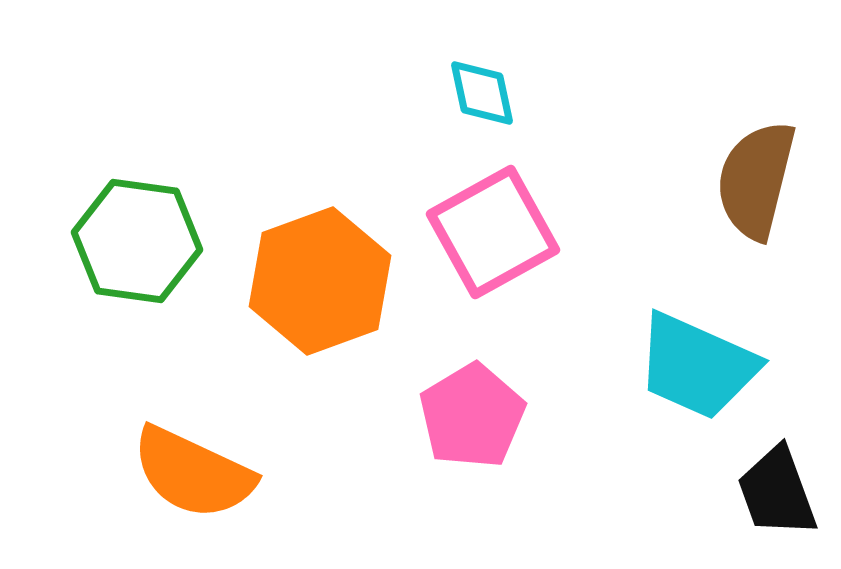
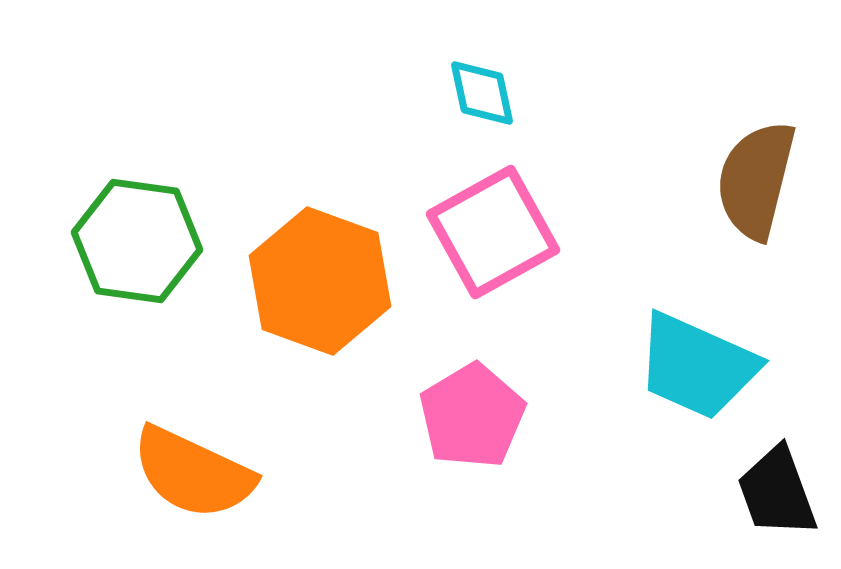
orange hexagon: rotated 20 degrees counterclockwise
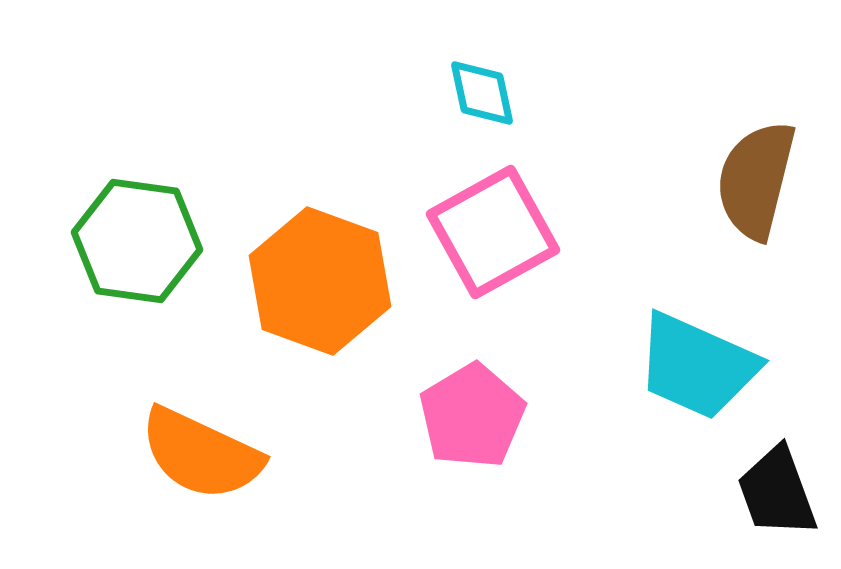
orange semicircle: moved 8 px right, 19 px up
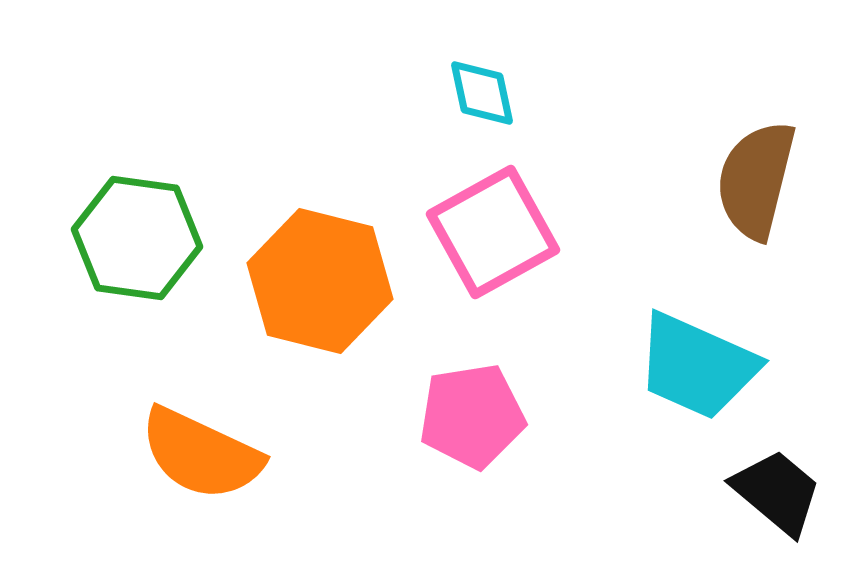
green hexagon: moved 3 px up
orange hexagon: rotated 6 degrees counterclockwise
pink pentagon: rotated 22 degrees clockwise
black trapezoid: rotated 150 degrees clockwise
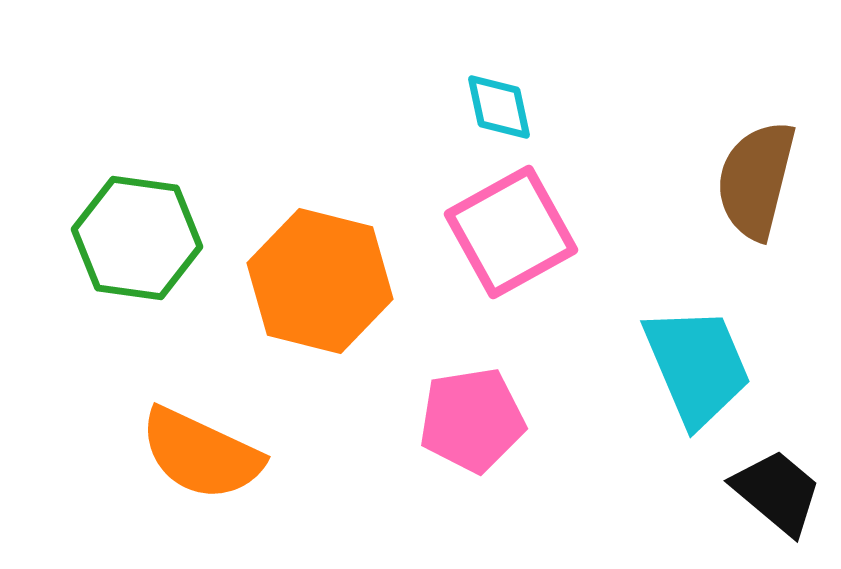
cyan diamond: moved 17 px right, 14 px down
pink square: moved 18 px right
cyan trapezoid: rotated 137 degrees counterclockwise
pink pentagon: moved 4 px down
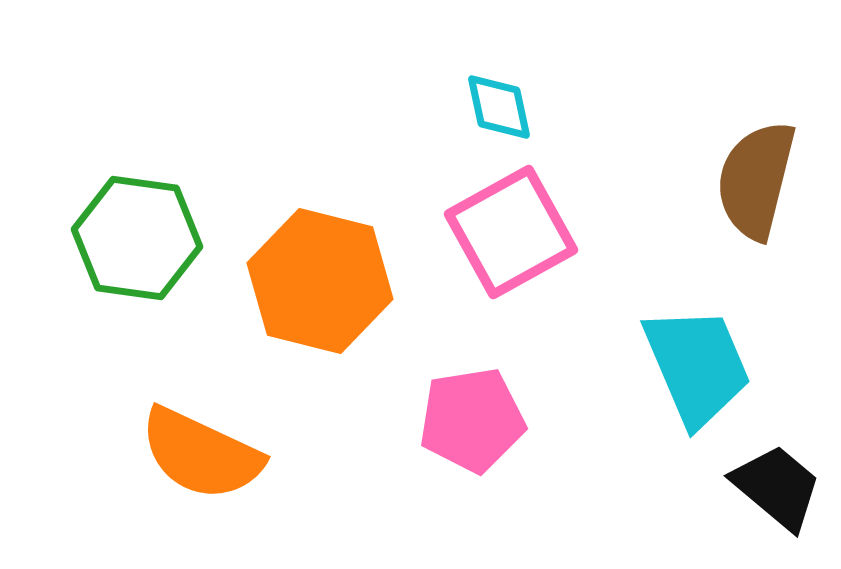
black trapezoid: moved 5 px up
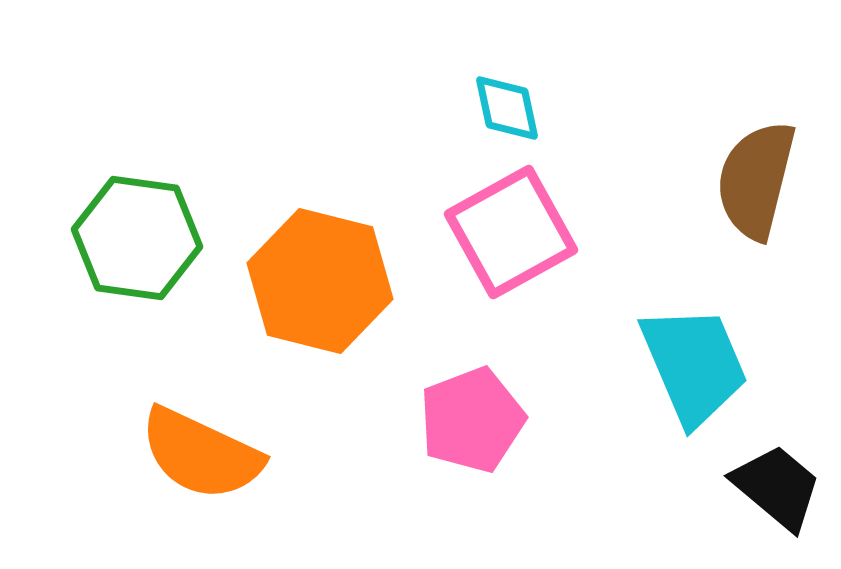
cyan diamond: moved 8 px right, 1 px down
cyan trapezoid: moved 3 px left, 1 px up
pink pentagon: rotated 12 degrees counterclockwise
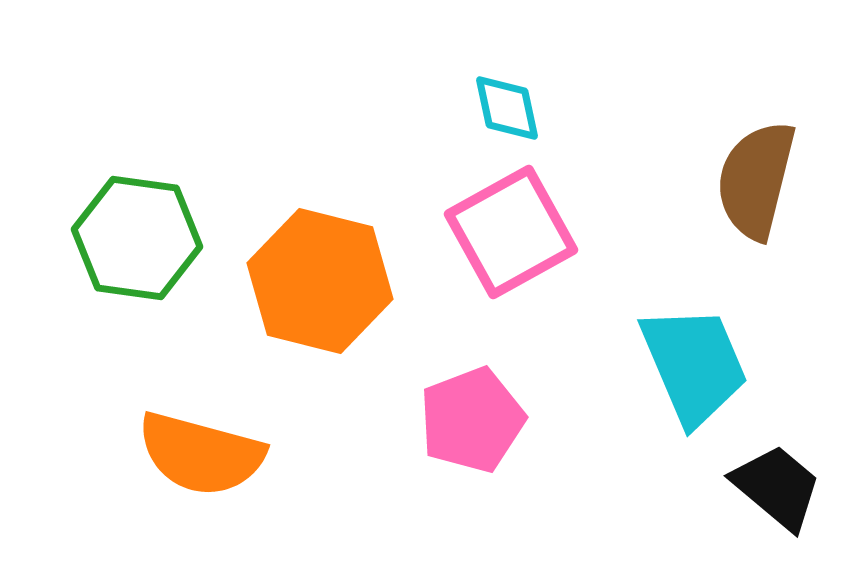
orange semicircle: rotated 10 degrees counterclockwise
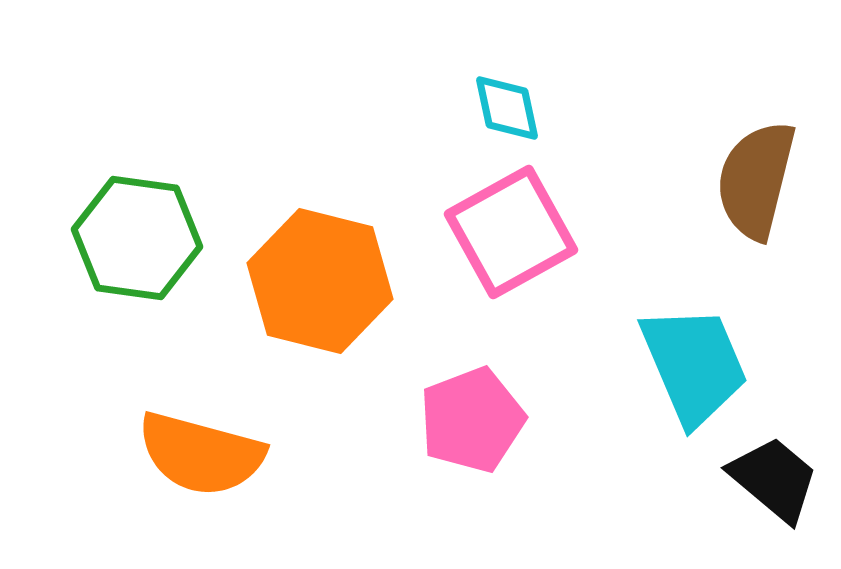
black trapezoid: moved 3 px left, 8 px up
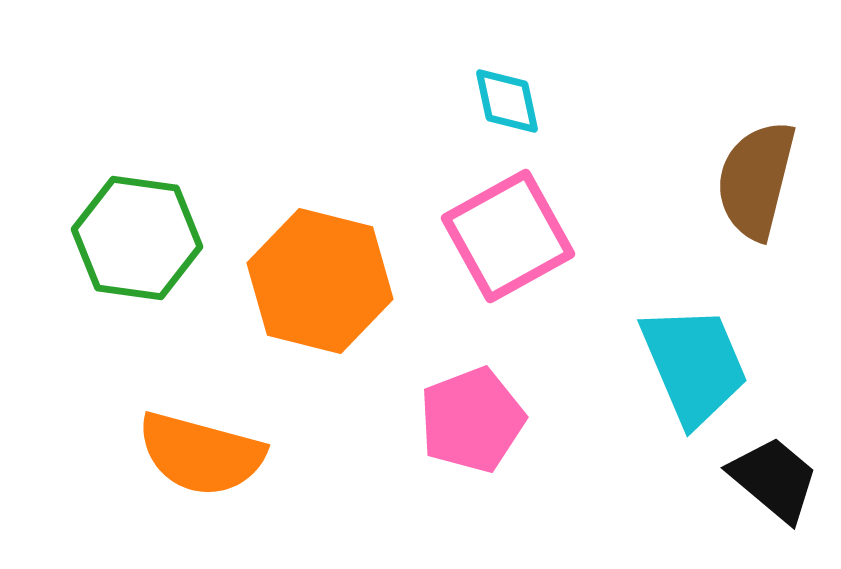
cyan diamond: moved 7 px up
pink square: moved 3 px left, 4 px down
